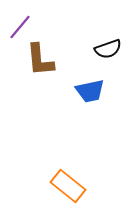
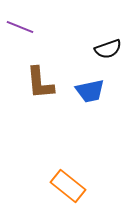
purple line: rotated 72 degrees clockwise
brown L-shape: moved 23 px down
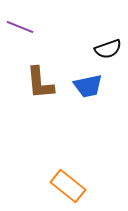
blue trapezoid: moved 2 px left, 5 px up
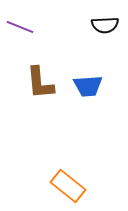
black semicircle: moved 3 px left, 24 px up; rotated 16 degrees clockwise
blue trapezoid: rotated 8 degrees clockwise
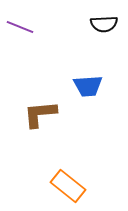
black semicircle: moved 1 px left, 1 px up
brown L-shape: moved 31 px down; rotated 90 degrees clockwise
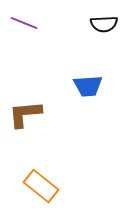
purple line: moved 4 px right, 4 px up
brown L-shape: moved 15 px left
orange rectangle: moved 27 px left
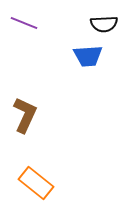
blue trapezoid: moved 30 px up
brown L-shape: moved 1 px down; rotated 120 degrees clockwise
orange rectangle: moved 5 px left, 3 px up
